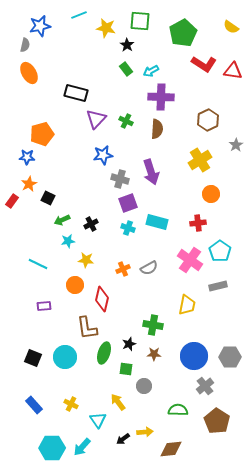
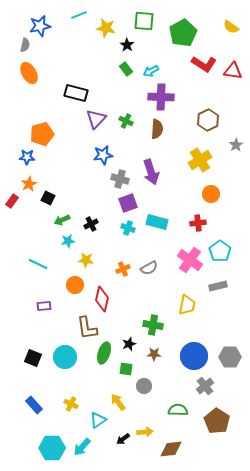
green square at (140, 21): moved 4 px right
cyan triangle at (98, 420): rotated 30 degrees clockwise
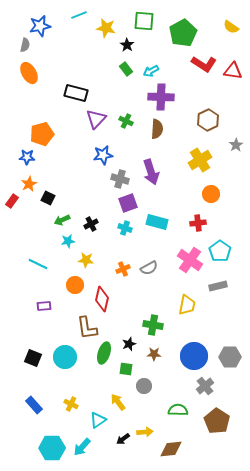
cyan cross at (128, 228): moved 3 px left
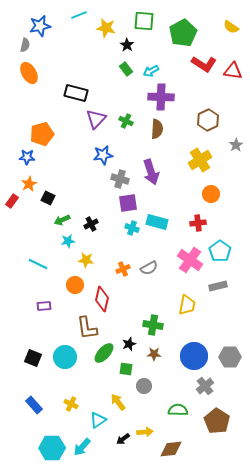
purple square at (128, 203): rotated 12 degrees clockwise
cyan cross at (125, 228): moved 7 px right
green ellipse at (104, 353): rotated 25 degrees clockwise
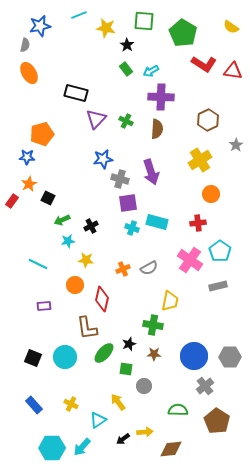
green pentagon at (183, 33): rotated 12 degrees counterclockwise
blue star at (103, 155): moved 4 px down
black cross at (91, 224): moved 2 px down
yellow trapezoid at (187, 305): moved 17 px left, 4 px up
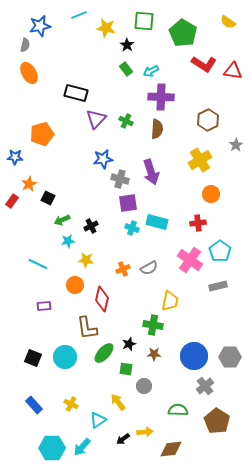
yellow semicircle at (231, 27): moved 3 px left, 5 px up
blue star at (27, 157): moved 12 px left
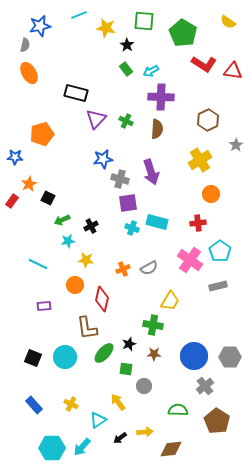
yellow trapezoid at (170, 301): rotated 20 degrees clockwise
black arrow at (123, 439): moved 3 px left, 1 px up
